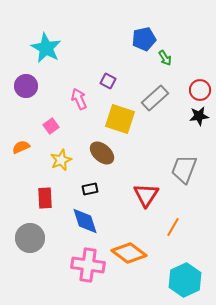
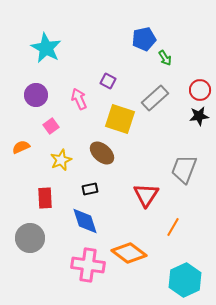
purple circle: moved 10 px right, 9 px down
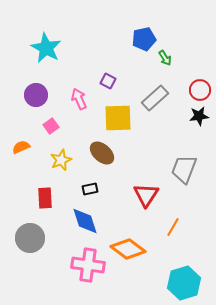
yellow square: moved 2 px left, 1 px up; rotated 20 degrees counterclockwise
orange diamond: moved 1 px left, 4 px up
cyan hexagon: moved 1 px left, 3 px down; rotated 8 degrees clockwise
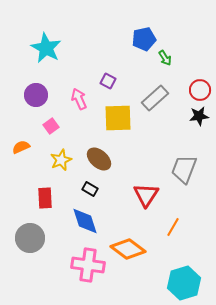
brown ellipse: moved 3 px left, 6 px down
black rectangle: rotated 42 degrees clockwise
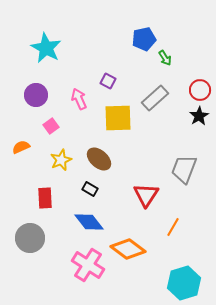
black star: rotated 24 degrees counterclockwise
blue diamond: moved 4 px right, 1 px down; rotated 20 degrees counterclockwise
pink cross: rotated 24 degrees clockwise
